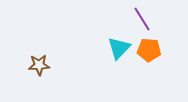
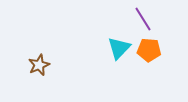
purple line: moved 1 px right
brown star: rotated 20 degrees counterclockwise
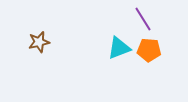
cyan triangle: rotated 25 degrees clockwise
brown star: moved 23 px up; rotated 10 degrees clockwise
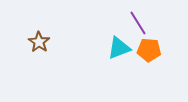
purple line: moved 5 px left, 4 px down
brown star: rotated 25 degrees counterclockwise
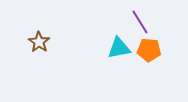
purple line: moved 2 px right, 1 px up
cyan triangle: rotated 10 degrees clockwise
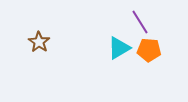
cyan triangle: rotated 20 degrees counterclockwise
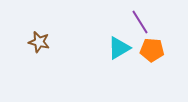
brown star: rotated 20 degrees counterclockwise
orange pentagon: moved 3 px right
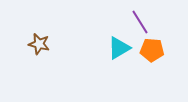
brown star: moved 2 px down
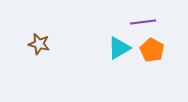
purple line: moved 3 px right; rotated 65 degrees counterclockwise
orange pentagon: rotated 25 degrees clockwise
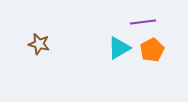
orange pentagon: rotated 15 degrees clockwise
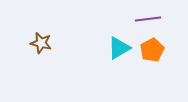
purple line: moved 5 px right, 3 px up
brown star: moved 2 px right, 1 px up
